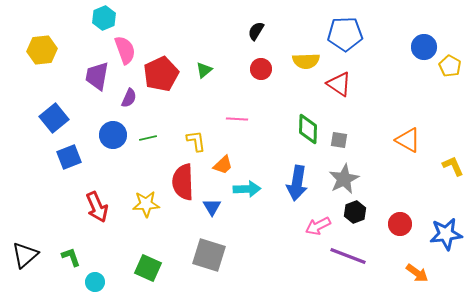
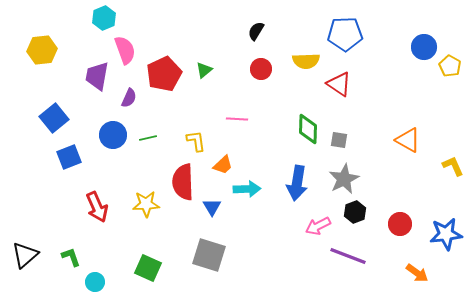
red pentagon at (161, 74): moved 3 px right
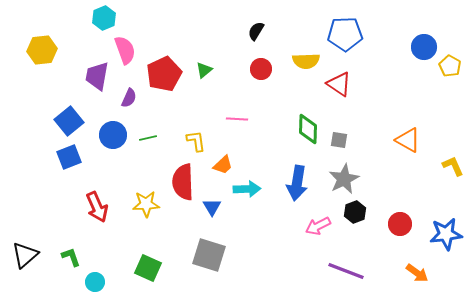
blue square at (54, 118): moved 15 px right, 3 px down
purple line at (348, 256): moved 2 px left, 15 px down
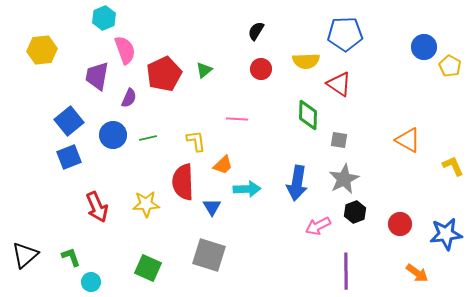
green diamond at (308, 129): moved 14 px up
purple line at (346, 271): rotated 69 degrees clockwise
cyan circle at (95, 282): moved 4 px left
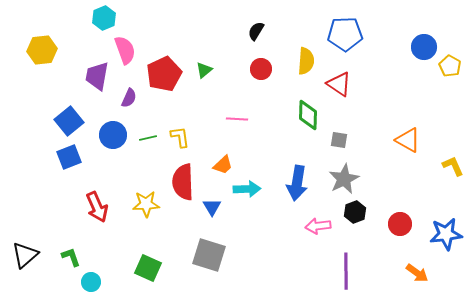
yellow semicircle at (306, 61): rotated 84 degrees counterclockwise
yellow L-shape at (196, 141): moved 16 px left, 4 px up
pink arrow at (318, 226): rotated 20 degrees clockwise
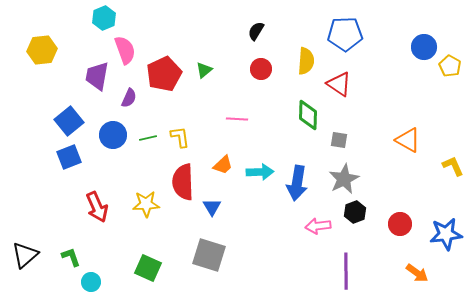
cyan arrow at (247, 189): moved 13 px right, 17 px up
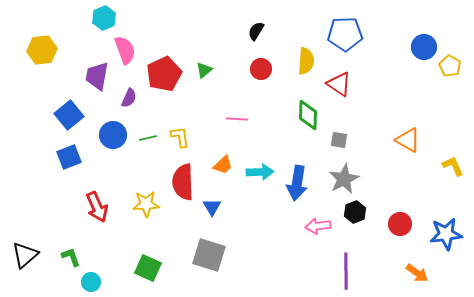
blue square at (69, 121): moved 6 px up
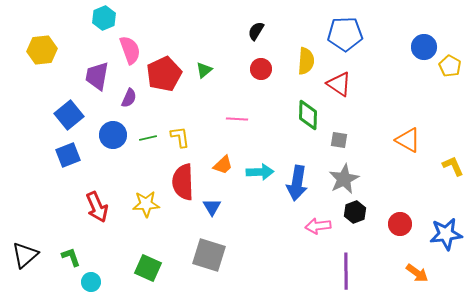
pink semicircle at (125, 50): moved 5 px right
blue square at (69, 157): moved 1 px left, 2 px up
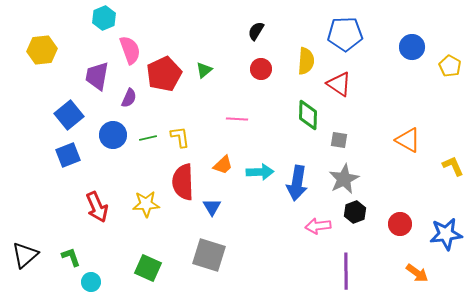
blue circle at (424, 47): moved 12 px left
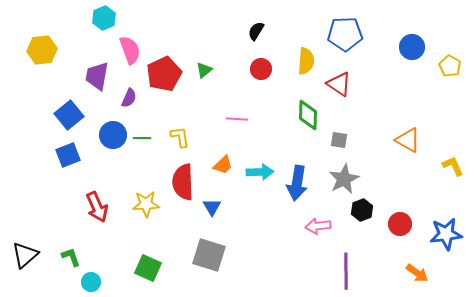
green line at (148, 138): moved 6 px left; rotated 12 degrees clockwise
black hexagon at (355, 212): moved 7 px right, 2 px up
